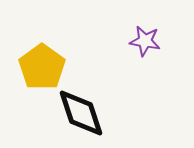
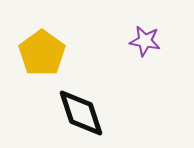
yellow pentagon: moved 14 px up
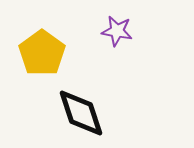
purple star: moved 28 px left, 10 px up
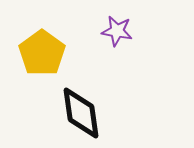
black diamond: rotated 10 degrees clockwise
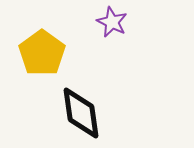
purple star: moved 5 px left, 9 px up; rotated 16 degrees clockwise
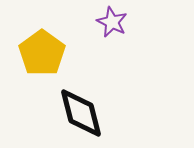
black diamond: rotated 6 degrees counterclockwise
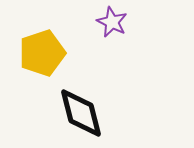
yellow pentagon: rotated 18 degrees clockwise
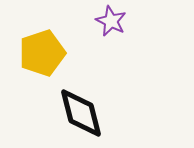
purple star: moved 1 px left, 1 px up
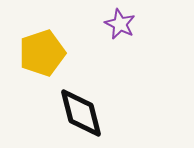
purple star: moved 9 px right, 3 px down
